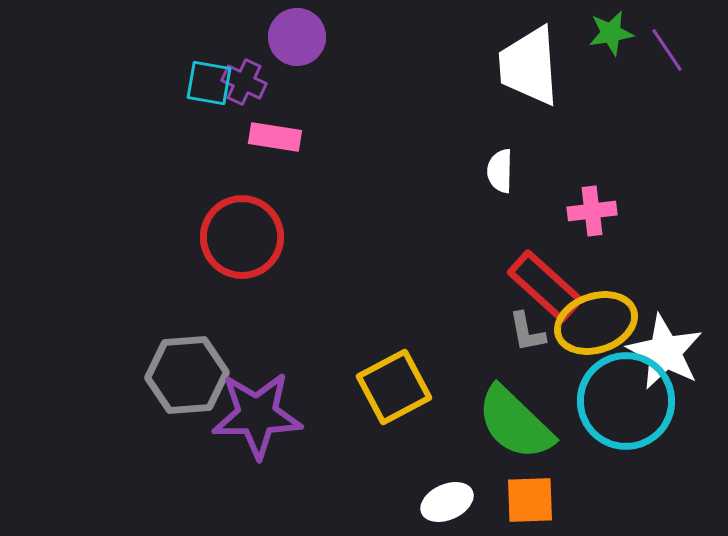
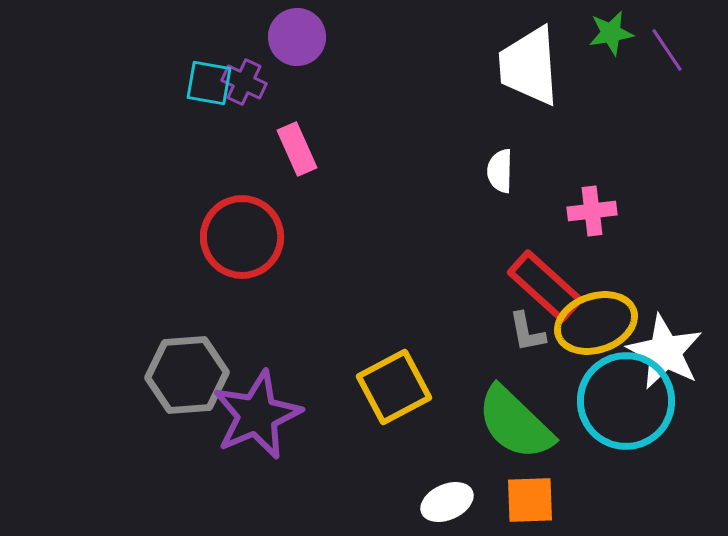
pink rectangle: moved 22 px right, 12 px down; rotated 57 degrees clockwise
purple star: rotated 22 degrees counterclockwise
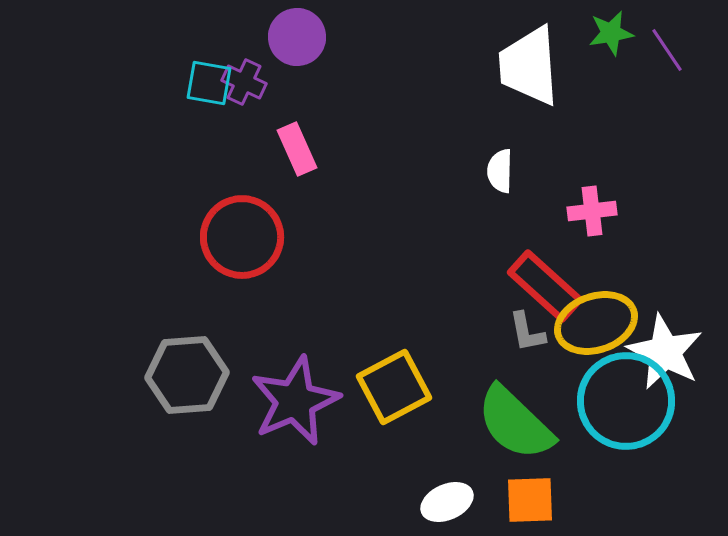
purple star: moved 38 px right, 14 px up
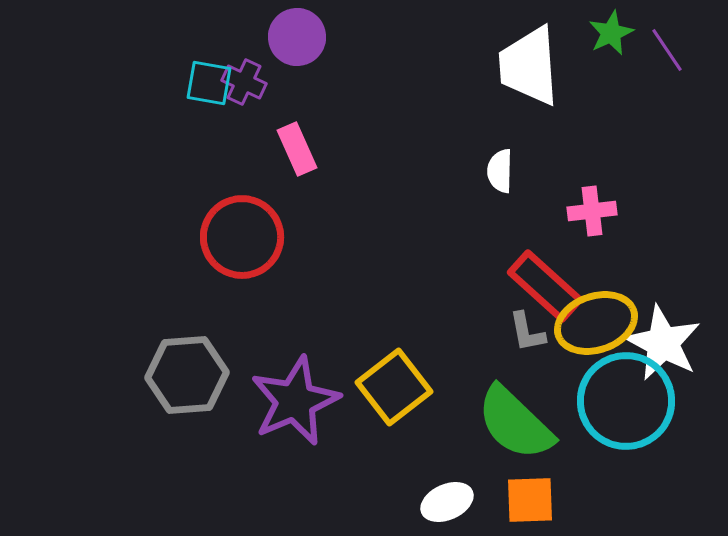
green star: rotated 15 degrees counterclockwise
white star: moved 2 px left, 9 px up
yellow square: rotated 10 degrees counterclockwise
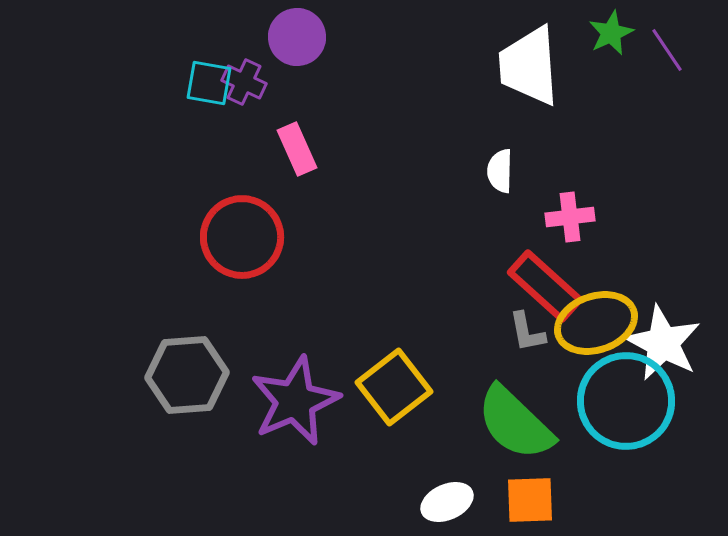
pink cross: moved 22 px left, 6 px down
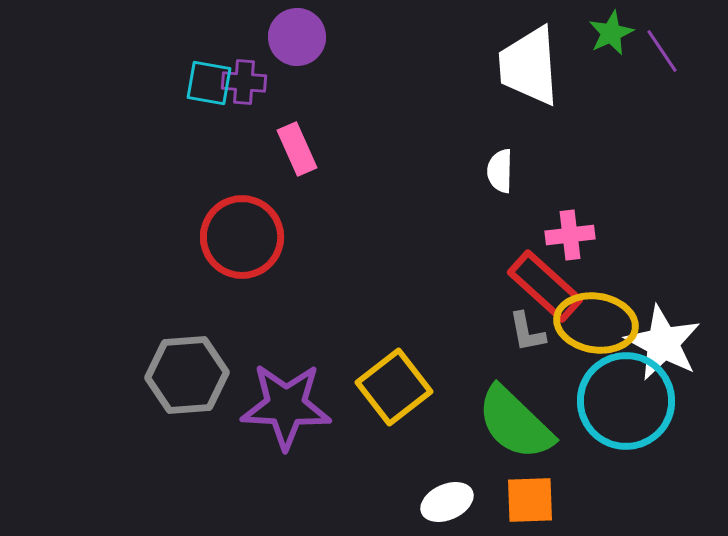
purple line: moved 5 px left, 1 px down
purple cross: rotated 21 degrees counterclockwise
pink cross: moved 18 px down
yellow ellipse: rotated 28 degrees clockwise
purple star: moved 9 px left, 5 px down; rotated 26 degrees clockwise
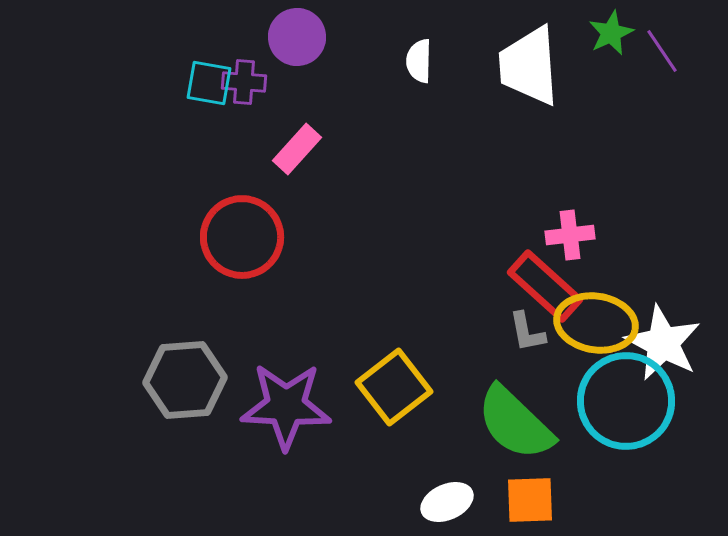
pink rectangle: rotated 66 degrees clockwise
white semicircle: moved 81 px left, 110 px up
gray hexagon: moved 2 px left, 5 px down
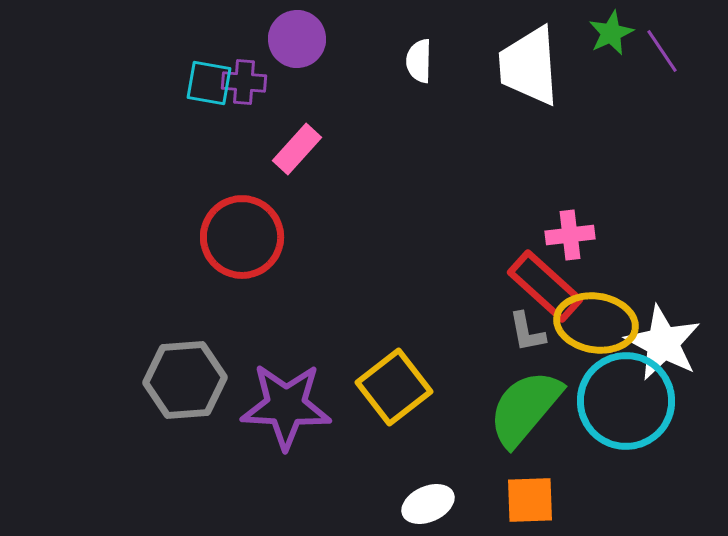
purple circle: moved 2 px down
green semicircle: moved 10 px right, 15 px up; rotated 86 degrees clockwise
white ellipse: moved 19 px left, 2 px down
